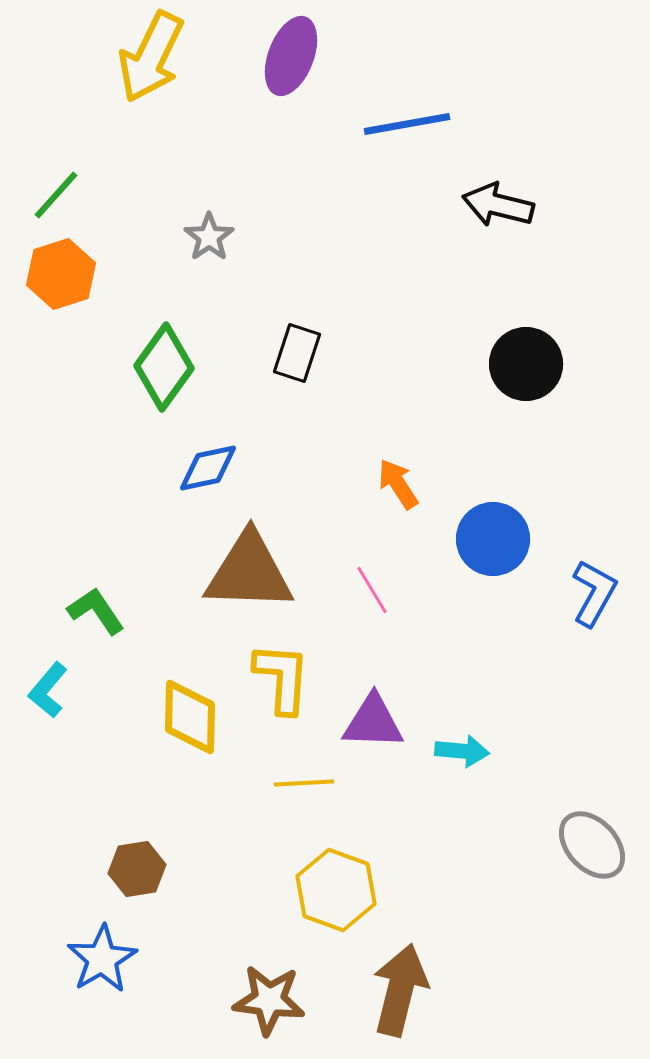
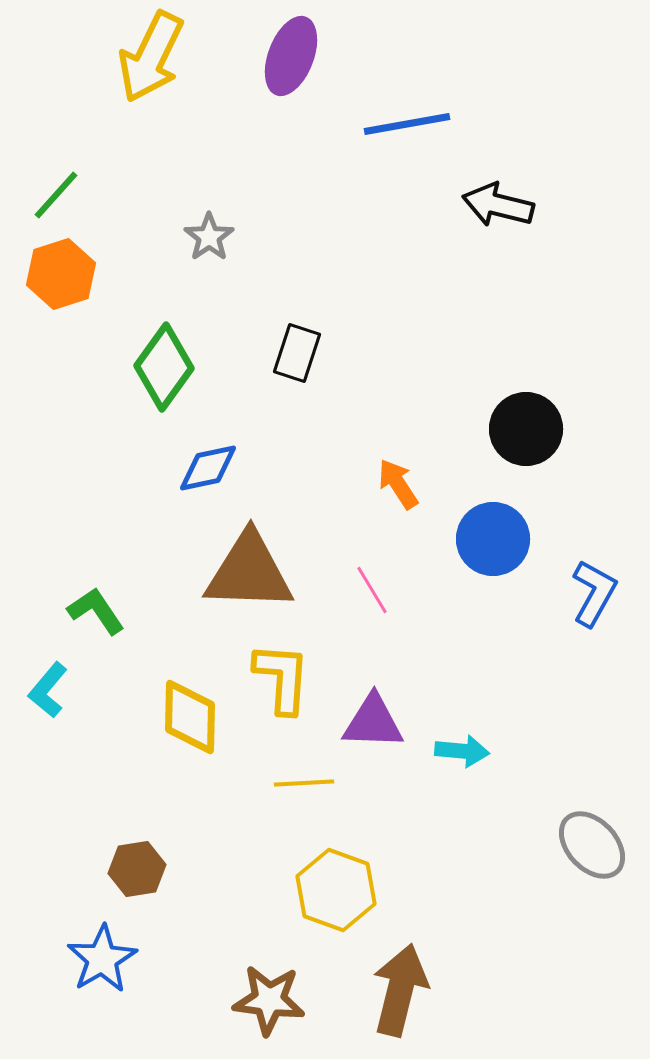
black circle: moved 65 px down
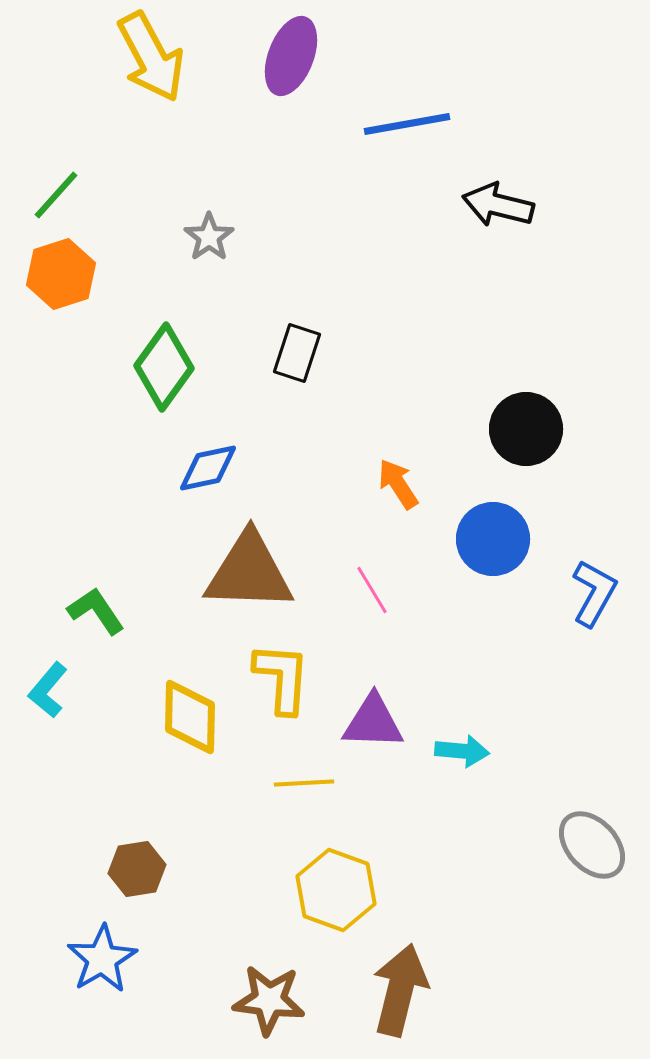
yellow arrow: rotated 54 degrees counterclockwise
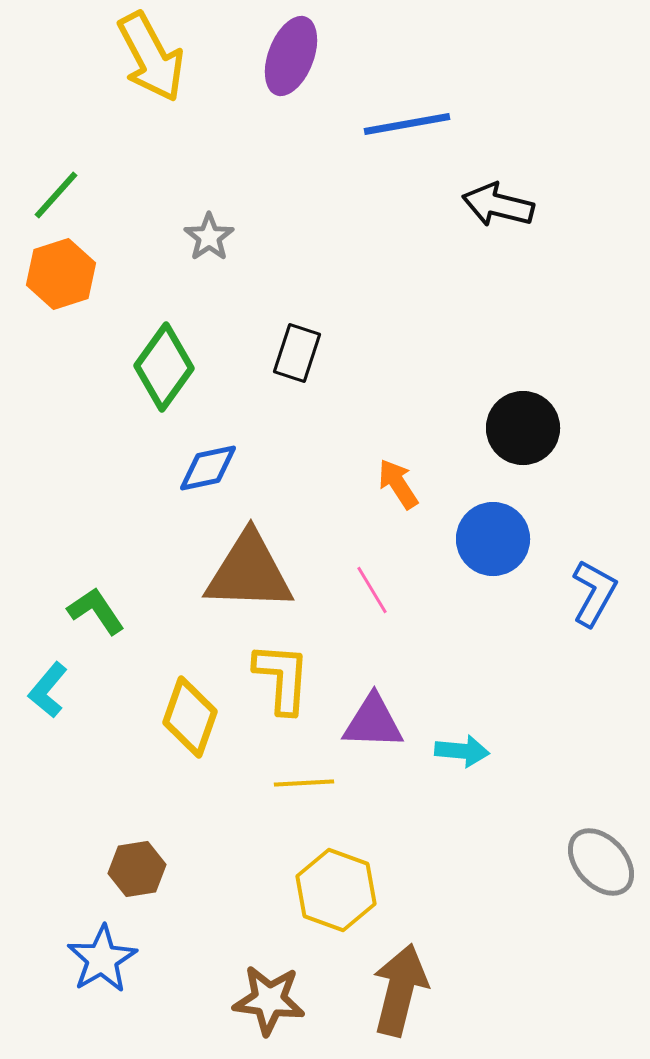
black circle: moved 3 px left, 1 px up
yellow diamond: rotated 18 degrees clockwise
gray ellipse: moved 9 px right, 17 px down
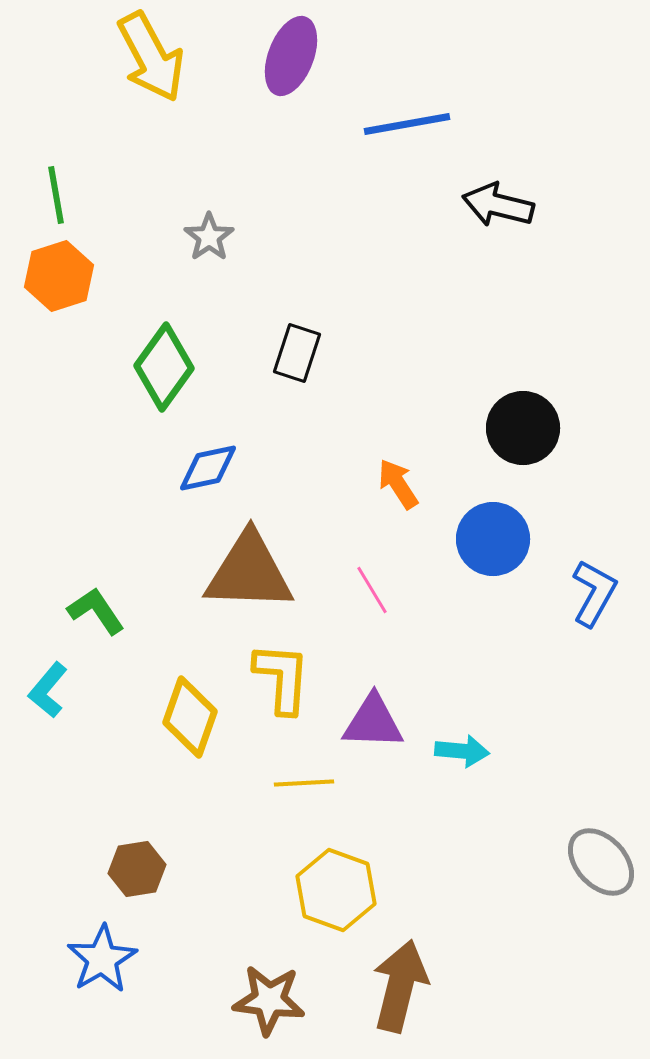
green line: rotated 52 degrees counterclockwise
orange hexagon: moved 2 px left, 2 px down
brown arrow: moved 4 px up
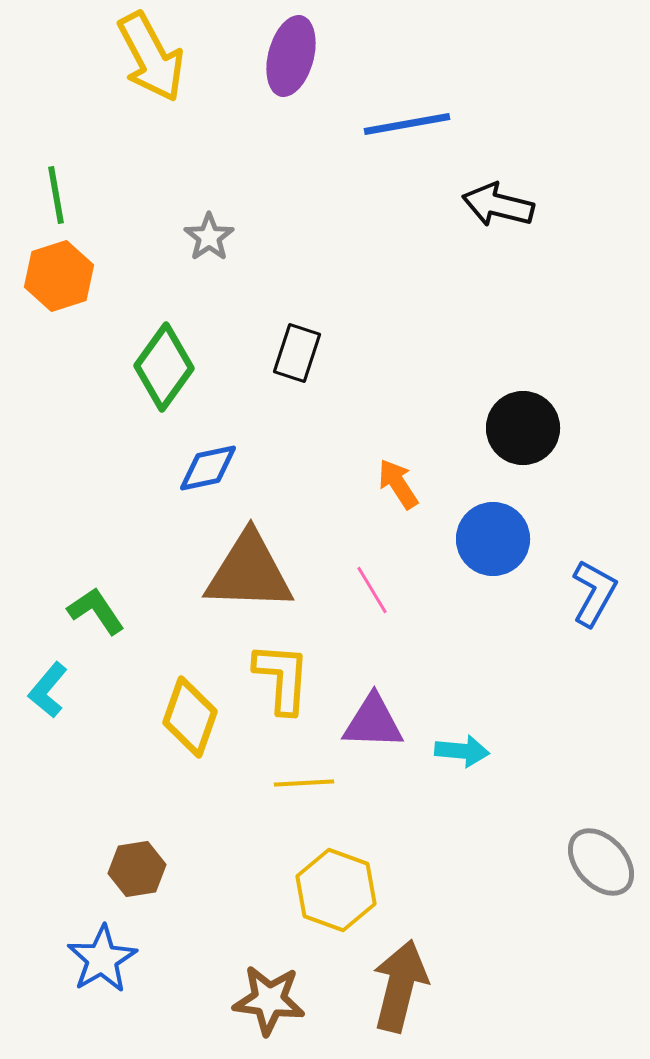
purple ellipse: rotated 6 degrees counterclockwise
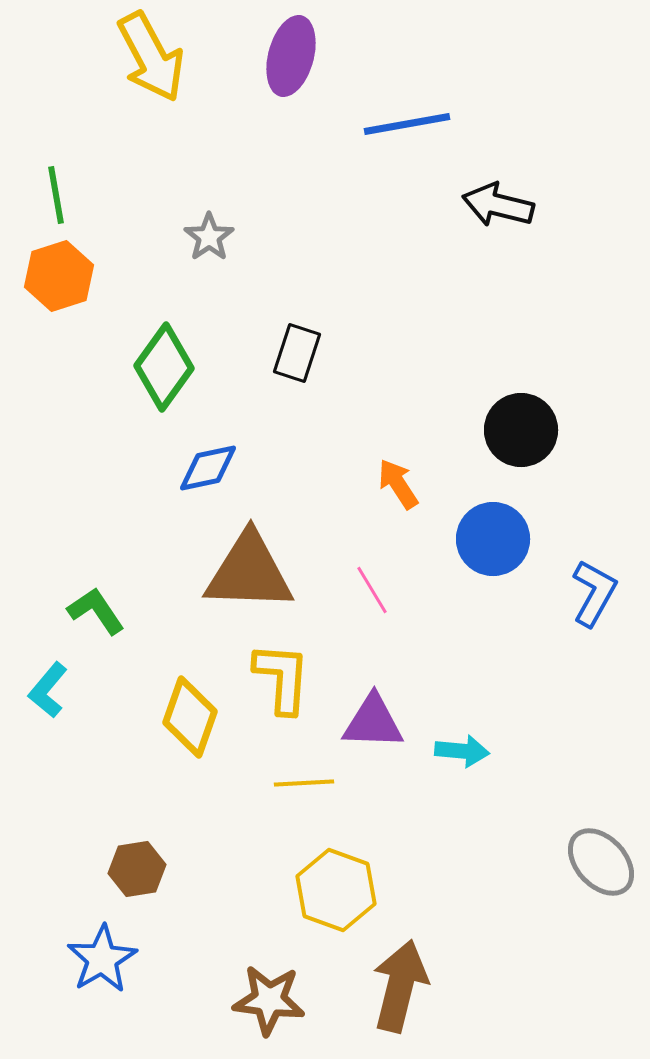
black circle: moved 2 px left, 2 px down
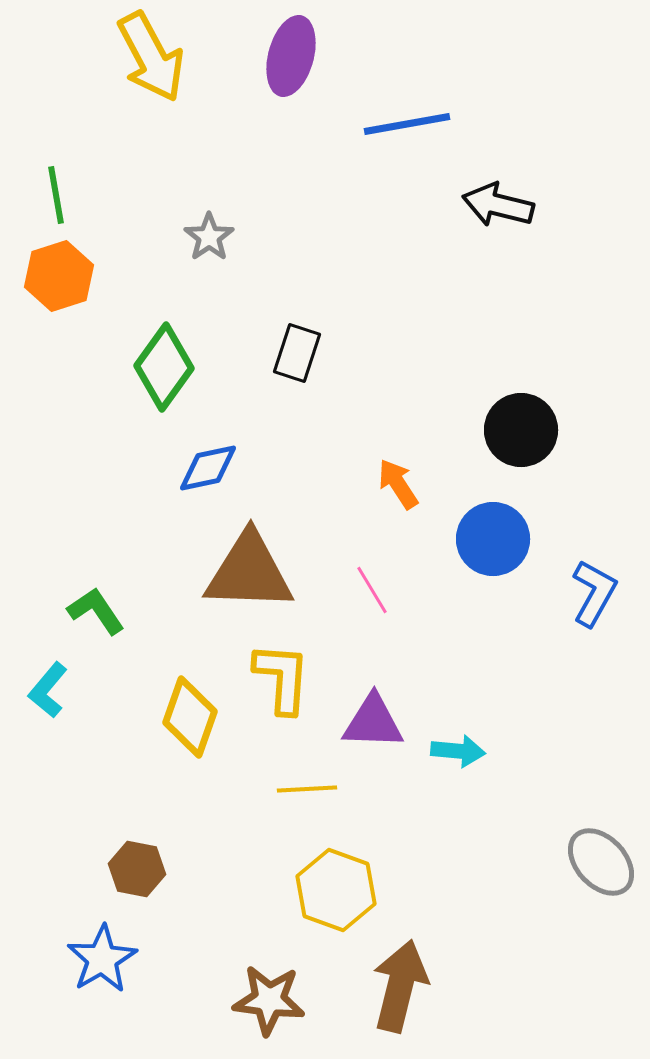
cyan arrow: moved 4 px left
yellow line: moved 3 px right, 6 px down
brown hexagon: rotated 20 degrees clockwise
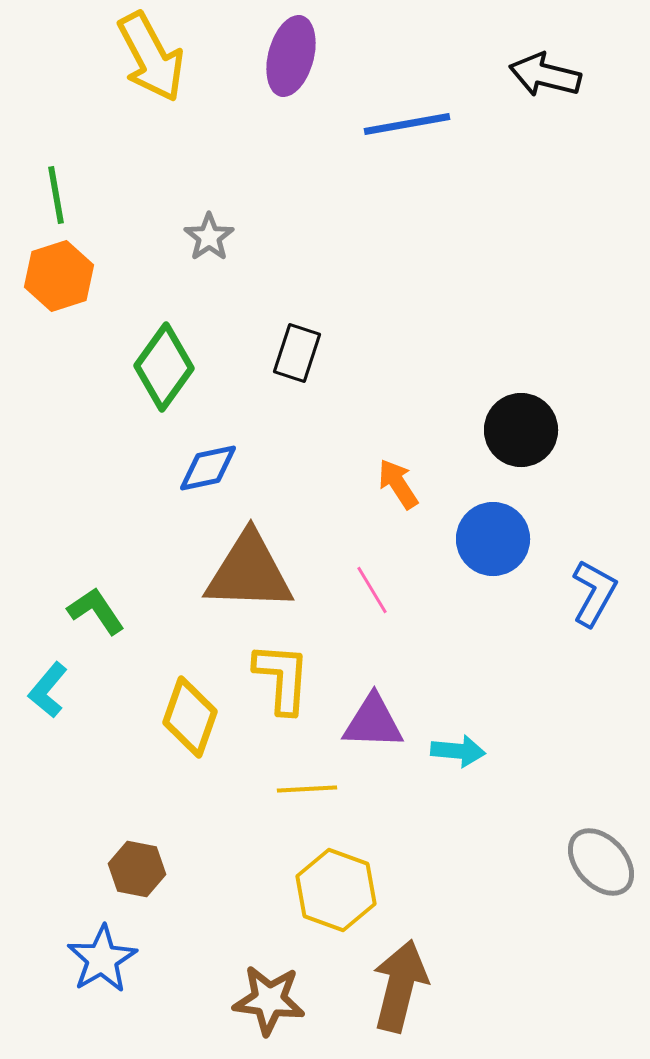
black arrow: moved 47 px right, 130 px up
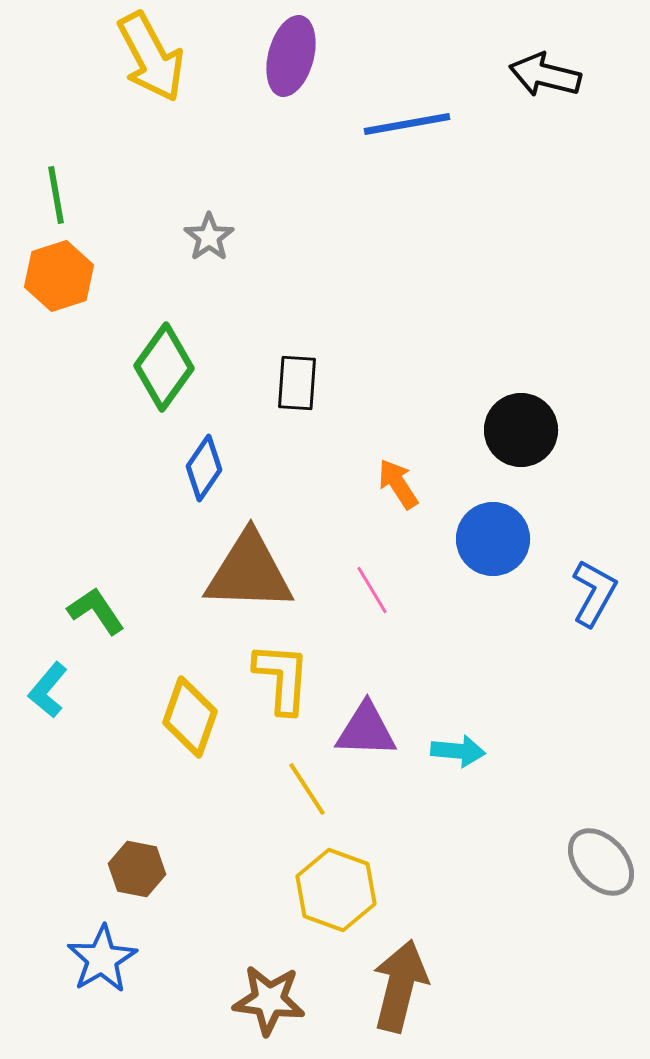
black rectangle: moved 30 px down; rotated 14 degrees counterclockwise
blue diamond: moved 4 px left; rotated 44 degrees counterclockwise
purple triangle: moved 7 px left, 8 px down
yellow line: rotated 60 degrees clockwise
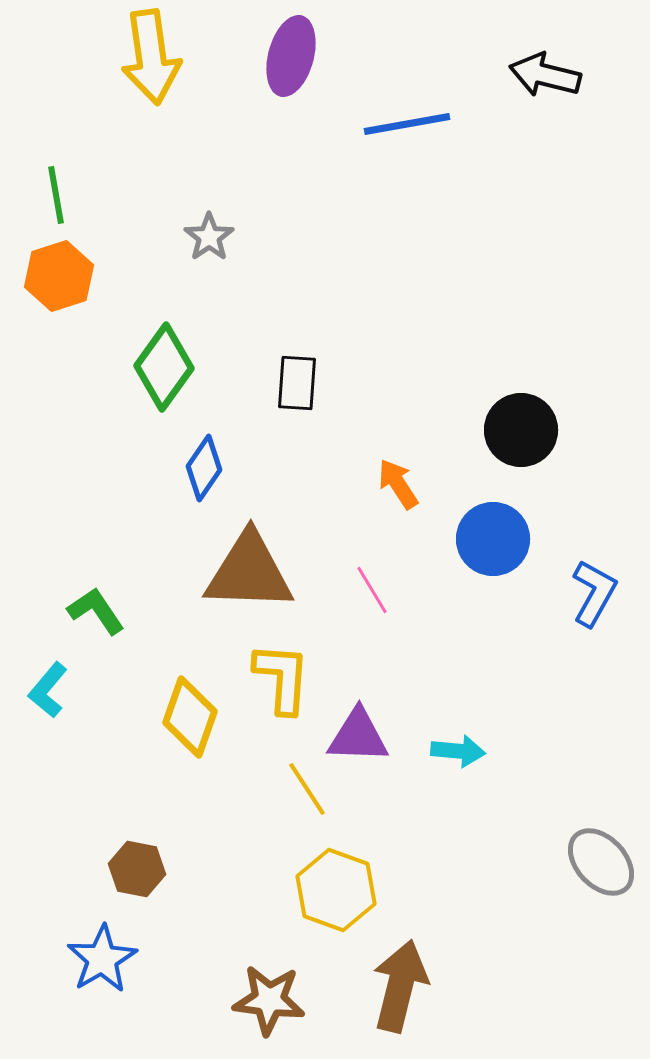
yellow arrow: rotated 20 degrees clockwise
purple triangle: moved 8 px left, 6 px down
